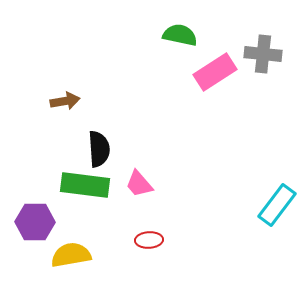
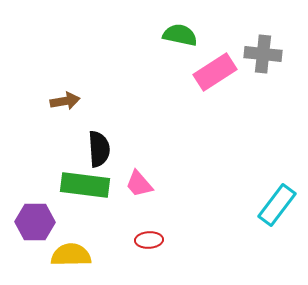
yellow semicircle: rotated 9 degrees clockwise
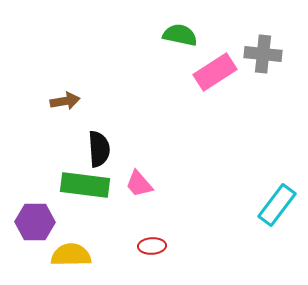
red ellipse: moved 3 px right, 6 px down
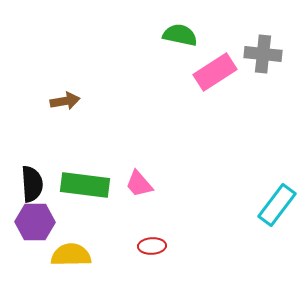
black semicircle: moved 67 px left, 35 px down
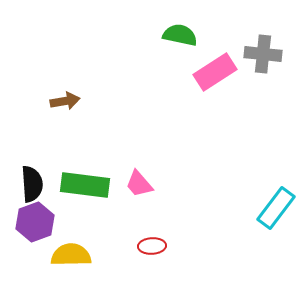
cyan rectangle: moved 1 px left, 3 px down
purple hexagon: rotated 21 degrees counterclockwise
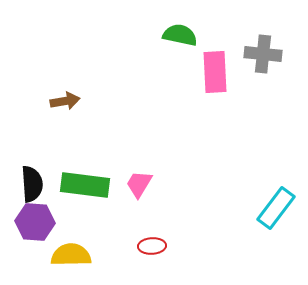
pink rectangle: rotated 60 degrees counterclockwise
pink trapezoid: rotated 72 degrees clockwise
purple hexagon: rotated 24 degrees clockwise
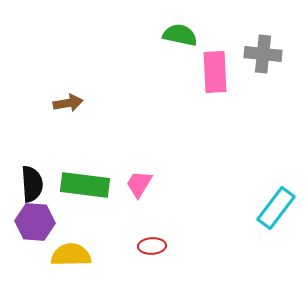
brown arrow: moved 3 px right, 2 px down
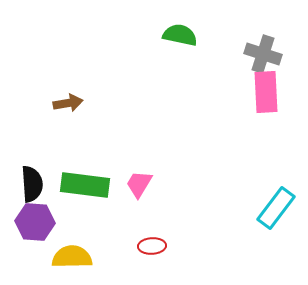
gray cross: rotated 12 degrees clockwise
pink rectangle: moved 51 px right, 20 px down
yellow semicircle: moved 1 px right, 2 px down
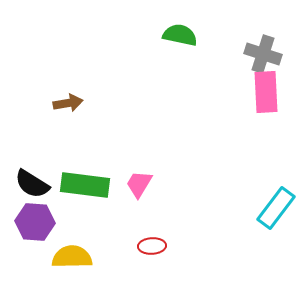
black semicircle: rotated 126 degrees clockwise
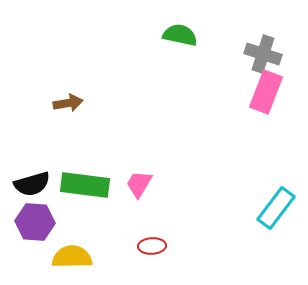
pink rectangle: rotated 24 degrees clockwise
black semicircle: rotated 48 degrees counterclockwise
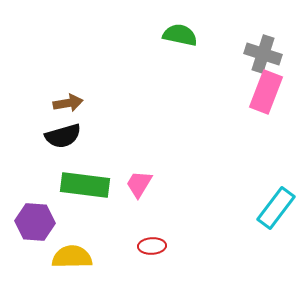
black semicircle: moved 31 px right, 48 px up
